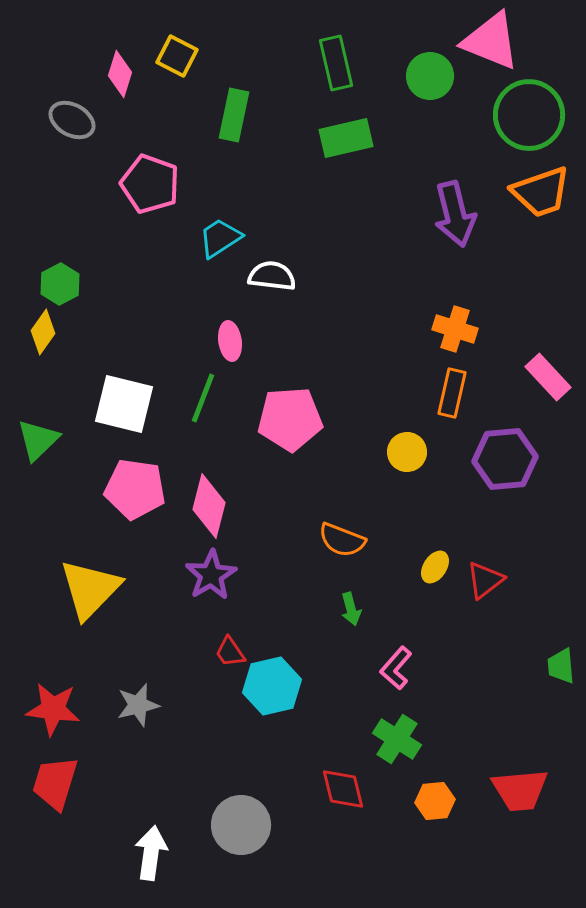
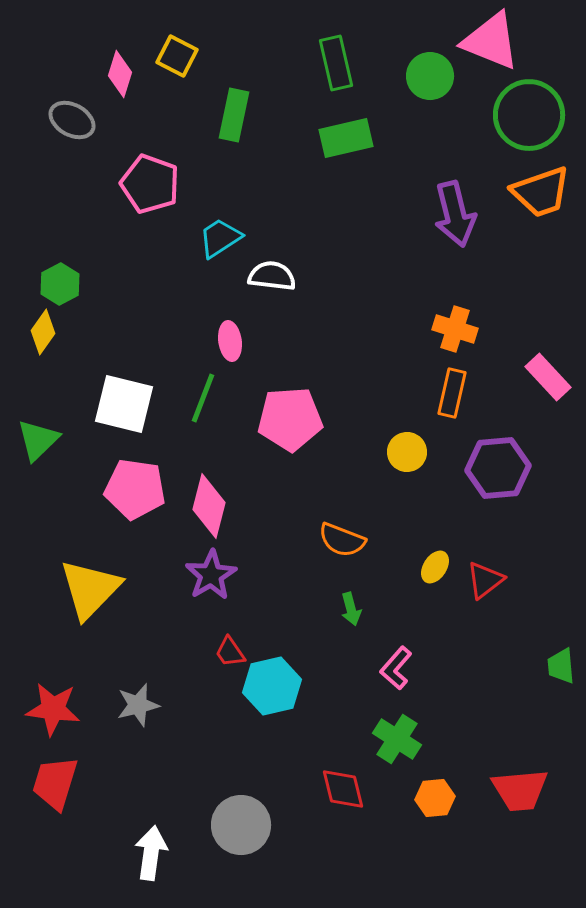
purple hexagon at (505, 459): moved 7 px left, 9 px down
orange hexagon at (435, 801): moved 3 px up
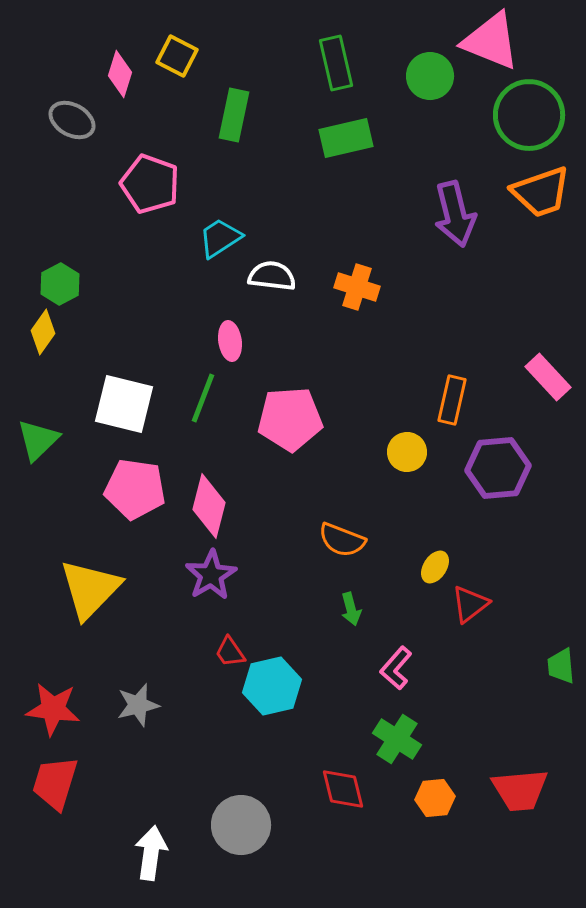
orange cross at (455, 329): moved 98 px left, 42 px up
orange rectangle at (452, 393): moved 7 px down
red triangle at (485, 580): moved 15 px left, 24 px down
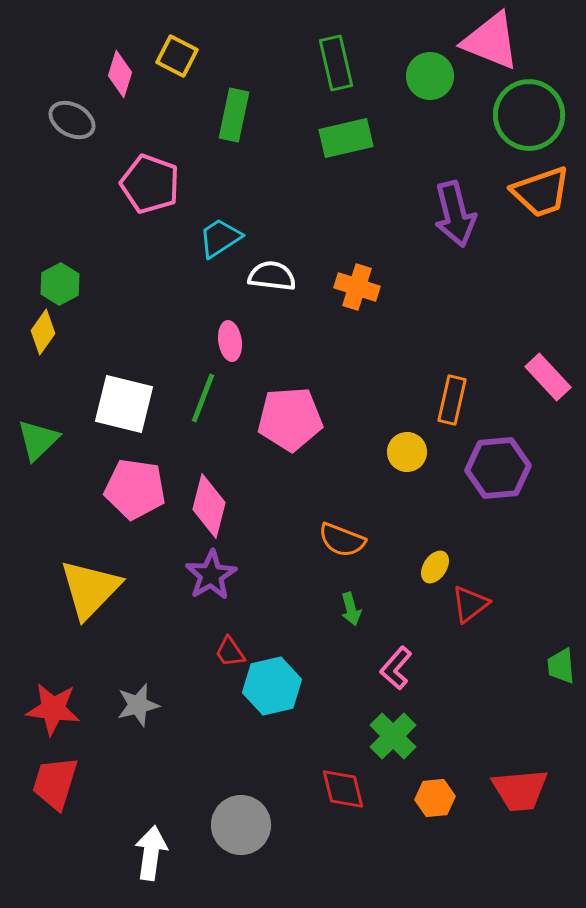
green cross at (397, 739): moved 4 px left, 3 px up; rotated 12 degrees clockwise
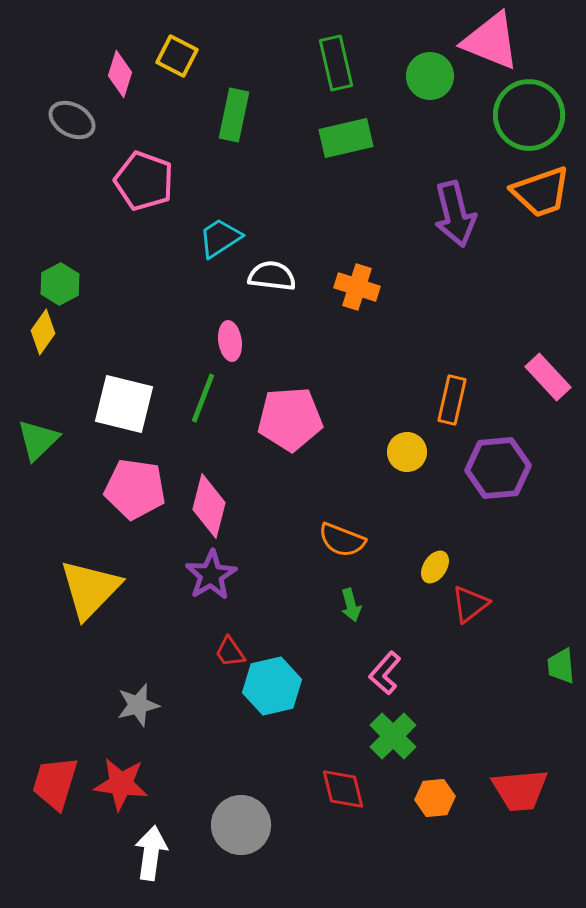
pink pentagon at (150, 184): moved 6 px left, 3 px up
green arrow at (351, 609): moved 4 px up
pink L-shape at (396, 668): moved 11 px left, 5 px down
red star at (53, 709): moved 68 px right, 75 px down
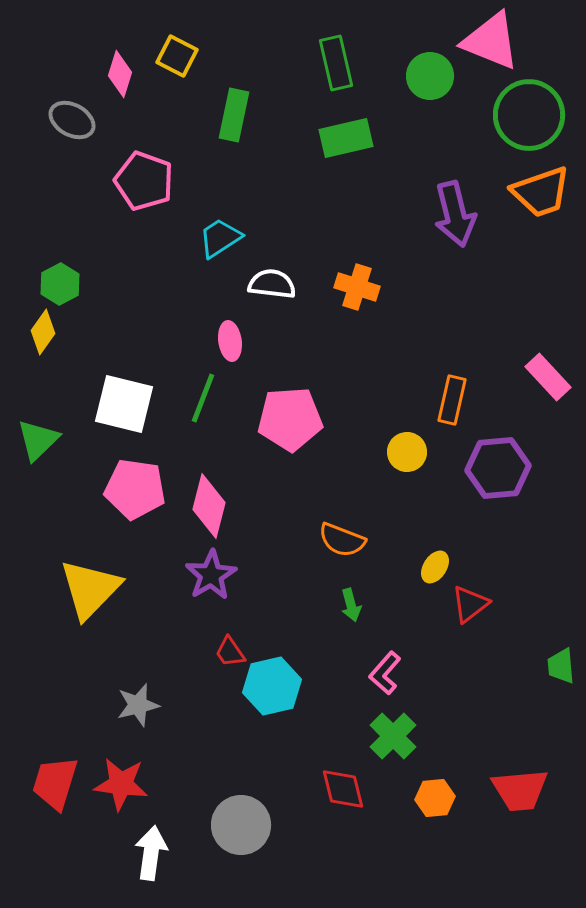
white semicircle at (272, 276): moved 8 px down
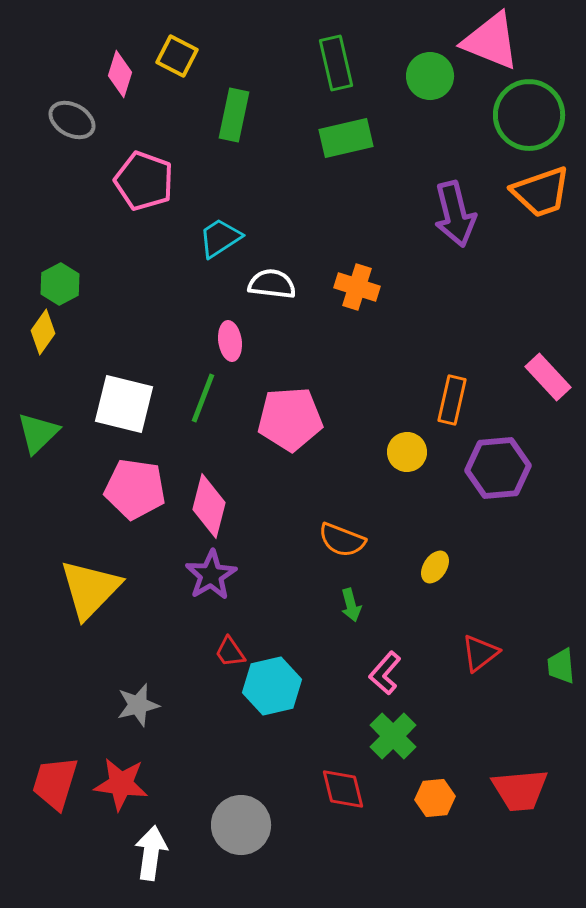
green triangle at (38, 440): moved 7 px up
red triangle at (470, 604): moved 10 px right, 49 px down
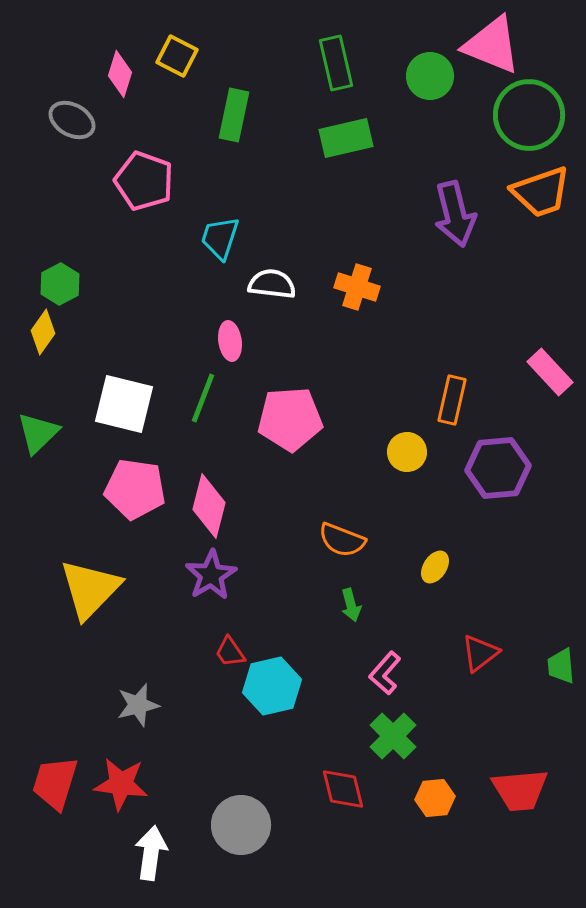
pink triangle at (491, 41): moved 1 px right, 4 px down
cyan trapezoid at (220, 238): rotated 39 degrees counterclockwise
pink rectangle at (548, 377): moved 2 px right, 5 px up
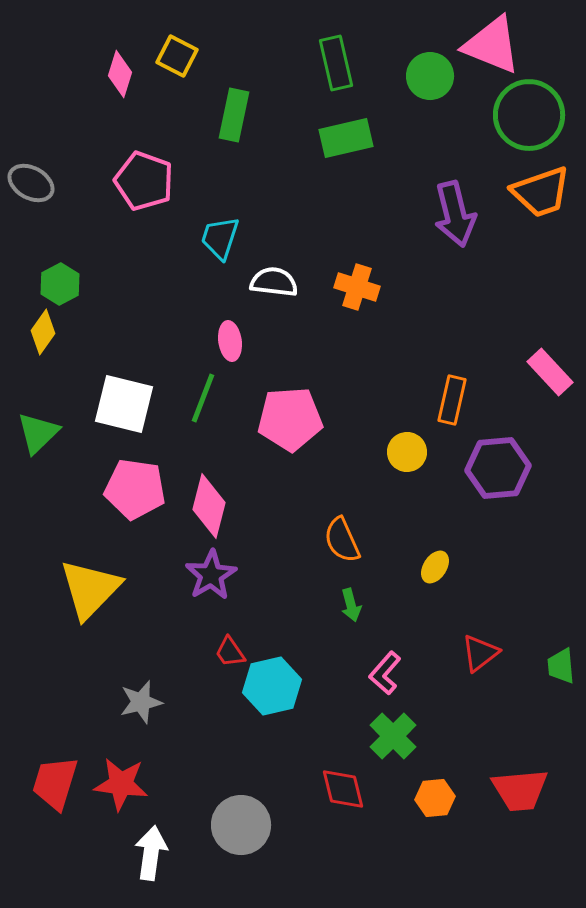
gray ellipse at (72, 120): moved 41 px left, 63 px down
white semicircle at (272, 284): moved 2 px right, 2 px up
orange semicircle at (342, 540): rotated 45 degrees clockwise
gray star at (138, 705): moved 3 px right, 3 px up
